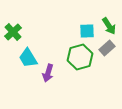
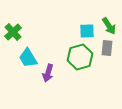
gray rectangle: rotated 42 degrees counterclockwise
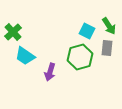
cyan square: rotated 28 degrees clockwise
cyan trapezoid: moved 3 px left, 2 px up; rotated 25 degrees counterclockwise
purple arrow: moved 2 px right, 1 px up
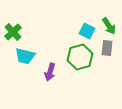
cyan trapezoid: rotated 20 degrees counterclockwise
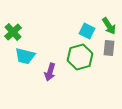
gray rectangle: moved 2 px right
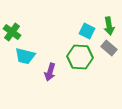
green arrow: rotated 24 degrees clockwise
green cross: moved 1 px left; rotated 12 degrees counterclockwise
gray rectangle: rotated 56 degrees counterclockwise
green hexagon: rotated 20 degrees clockwise
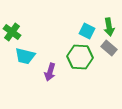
green arrow: moved 1 px down
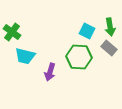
green arrow: moved 1 px right
green hexagon: moved 1 px left
